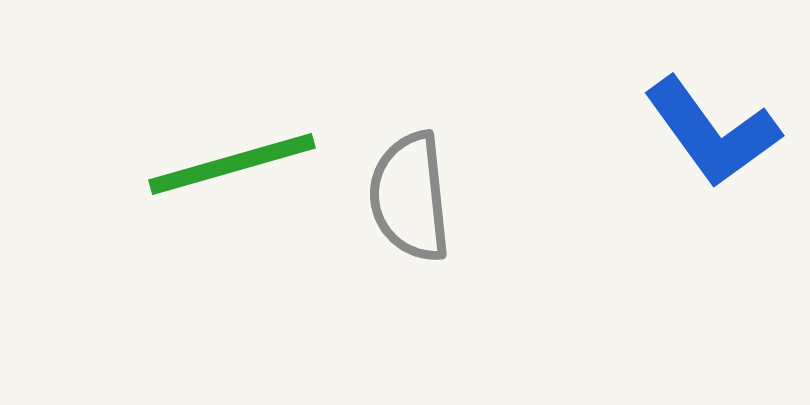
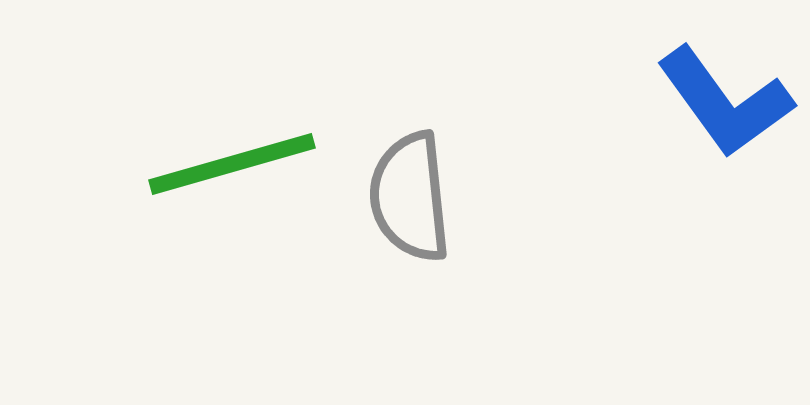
blue L-shape: moved 13 px right, 30 px up
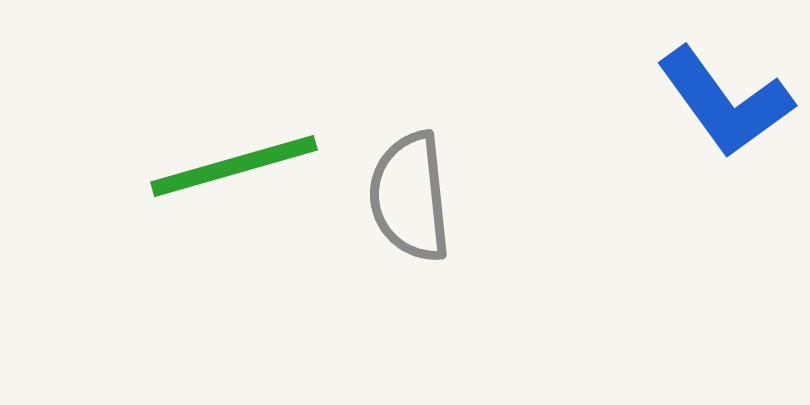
green line: moved 2 px right, 2 px down
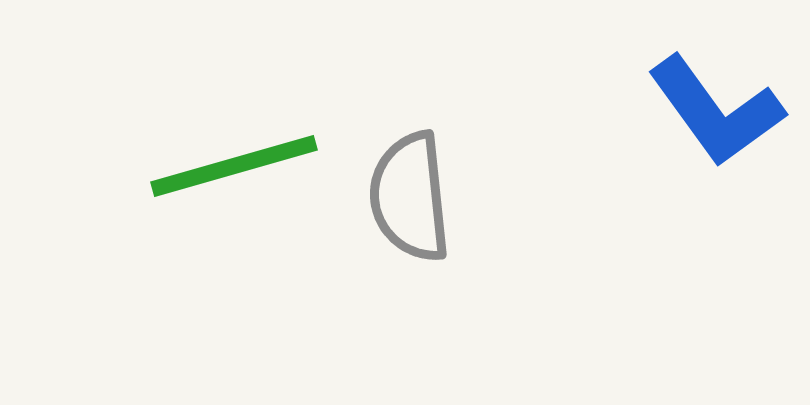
blue L-shape: moved 9 px left, 9 px down
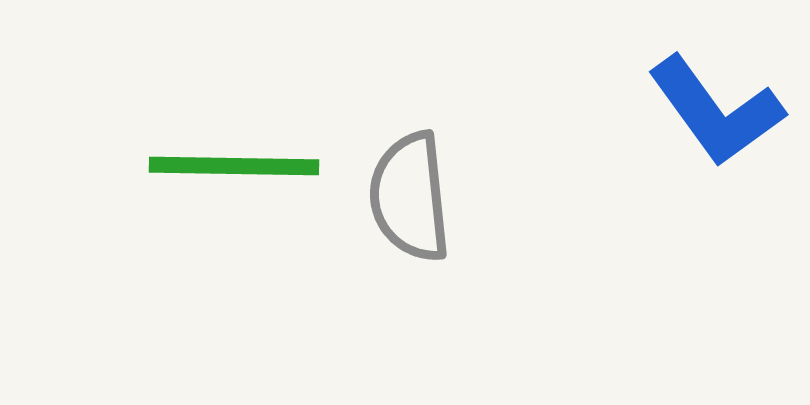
green line: rotated 17 degrees clockwise
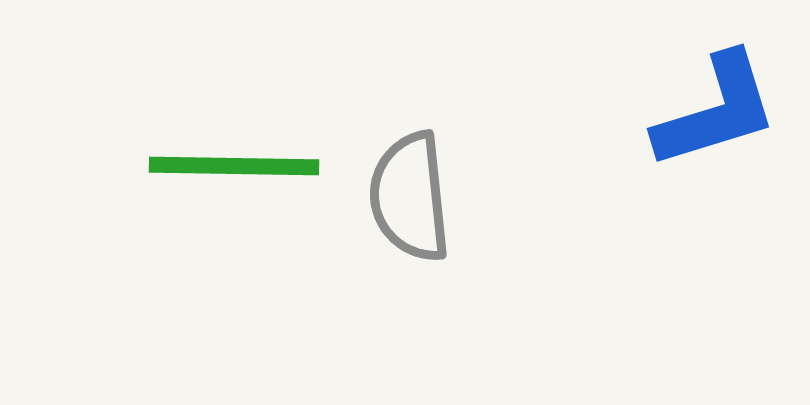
blue L-shape: rotated 71 degrees counterclockwise
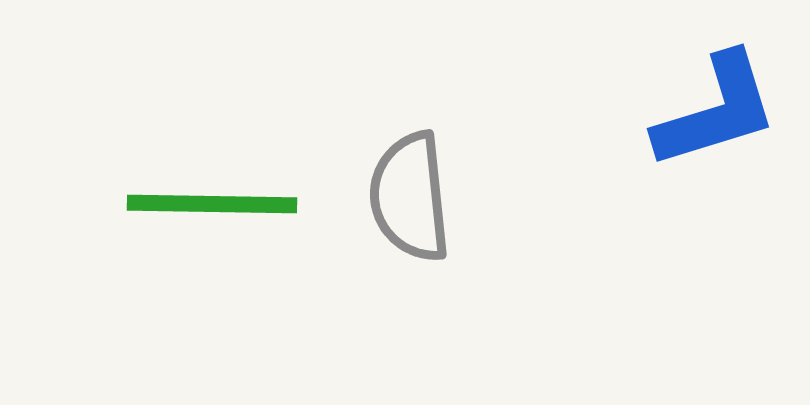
green line: moved 22 px left, 38 px down
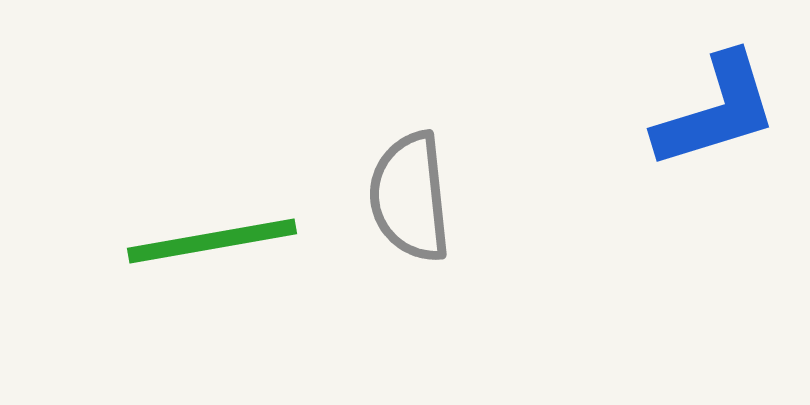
green line: moved 37 px down; rotated 11 degrees counterclockwise
